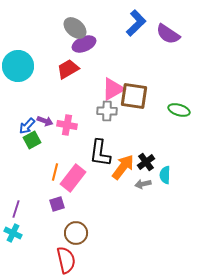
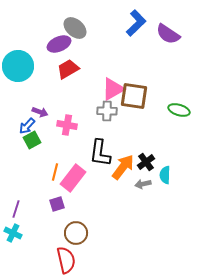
purple ellipse: moved 25 px left
purple arrow: moved 5 px left, 9 px up
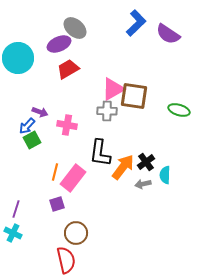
cyan circle: moved 8 px up
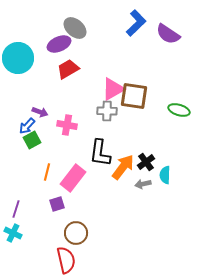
orange line: moved 8 px left
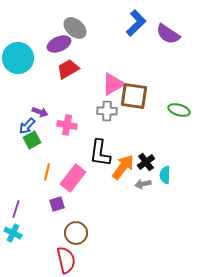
pink triangle: moved 5 px up
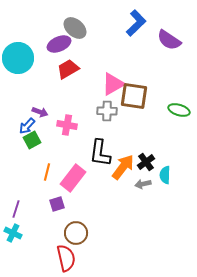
purple semicircle: moved 1 px right, 6 px down
red semicircle: moved 2 px up
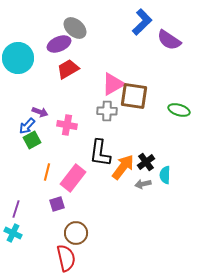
blue L-shape: moved 6 px right, 1 px up
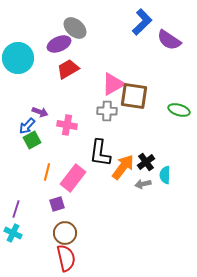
brown circle: moved 11 px left
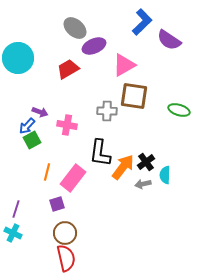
purple ellipse: moved 35 px right, 2 px down
pink triangle: moved 11 px right, 19 px up
